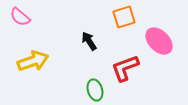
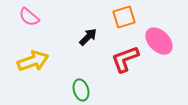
pink semicircle: moved 9 px right
black arrow: moved 1 px left, 4 px up; rotated 78 degrees clockwise
red L-shape: moved 9 px up
green ellipse: moved 14 px left
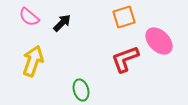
black arrow: moved 26 px left, 14 px up
yellow arrow: rotated 52 degrees counterclockwise
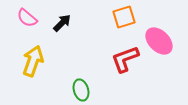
pink semicircle: moved 2 px left, 1 px down
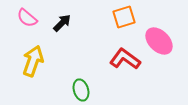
red L-shape: rotated 56 degrees clockwise
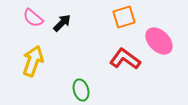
pink semicircle: moved 6 px right
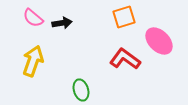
black arrow: rotated 36 degrees clockwise
